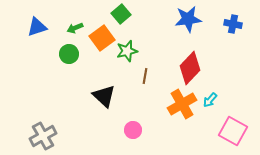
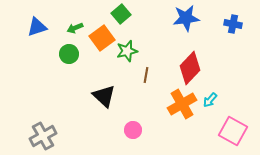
blue star: moved 2 px left, 1 px up
brown line: moved 1 px right, 1 px up
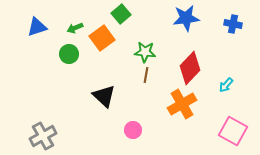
green star: moved 18 px right, 1 px down; rotated 20 degrees clockwise
cyan arrow: moved 16 px right, 15 px up
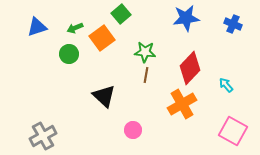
blue cross: rotated 12 degrees clockwise
cyan arrow: rotated 98 degrees clockwise
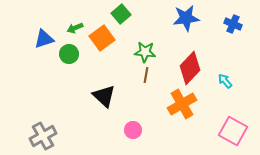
blue triangle: moved 7 px right, 12 px down
cyan arrow: moved 1 px left, 4 px up
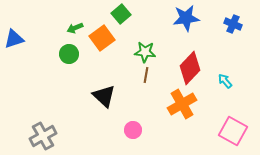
blue triangle: moved 30 px left
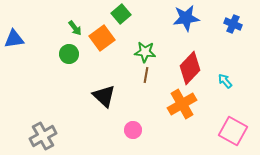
green arrow: rotated 105 degrees counterclockwise
blue triangle: rotated 10 degrees clockwise
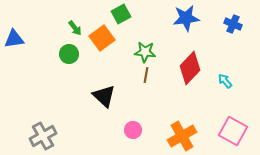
green square: rotated 12 degrees clockwise
orange cross: moved 32 px down
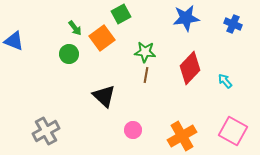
blue triangle: moved 2 px down; rotated 30 degrees clockwise
gray cross: moved 3 px right, 5 px up
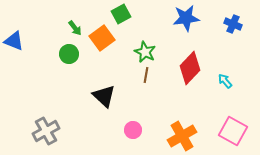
green star: rotated 20 degrees clockwise
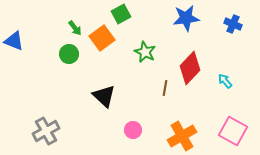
brown line: moved 19 px right, 13 px down
